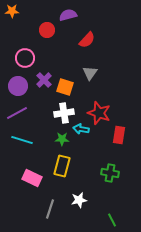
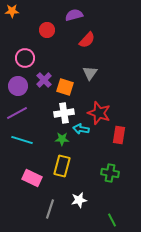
purple semicircle: moved 6 px right
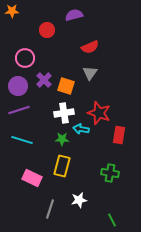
red semicircle: moved 3 px right, 7 px down; rotated 24 degrees clockwise
orange square: moved 1 px right, 1 px up
purple line: moved 2 px right, 3 px up; rotated 10 degrees clockwise
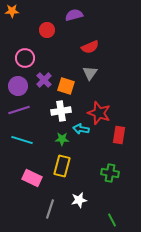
white cross: moved 3 px left, 2 px up
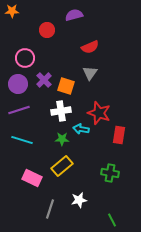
purple circle: moved 2 px up
yellow rectangle: rotated 35 degrees clockwise
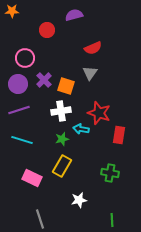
red semicircle: moved 3 px right, 1 px down
green star: rotated 16 degrees counterclockwise
yellow rectangle: rotated 20 degrees counterclockwise
gray line: moved 10 px left, 10 px down; rotated 36 degrees counterclockwise
green line: rotated 24 degrees clockwise
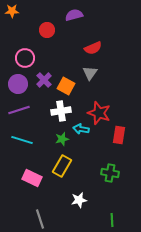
orange square: rotated 12 degrees clockwise
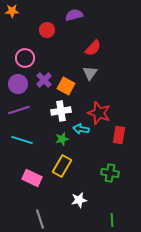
red semicircle: rotated 24 degrees counterclockwise
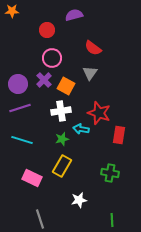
red semicircle: rotated 84 degrees clockwise
pink circle: moved 27 px right
purple line: moved 1 px right, 2 px up
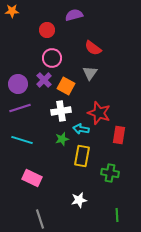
yellow rectangle: moved 20 px right, 10 px up; rotated 20 degrees counterclockwise
green line: moved 5 px right, 5 px up
